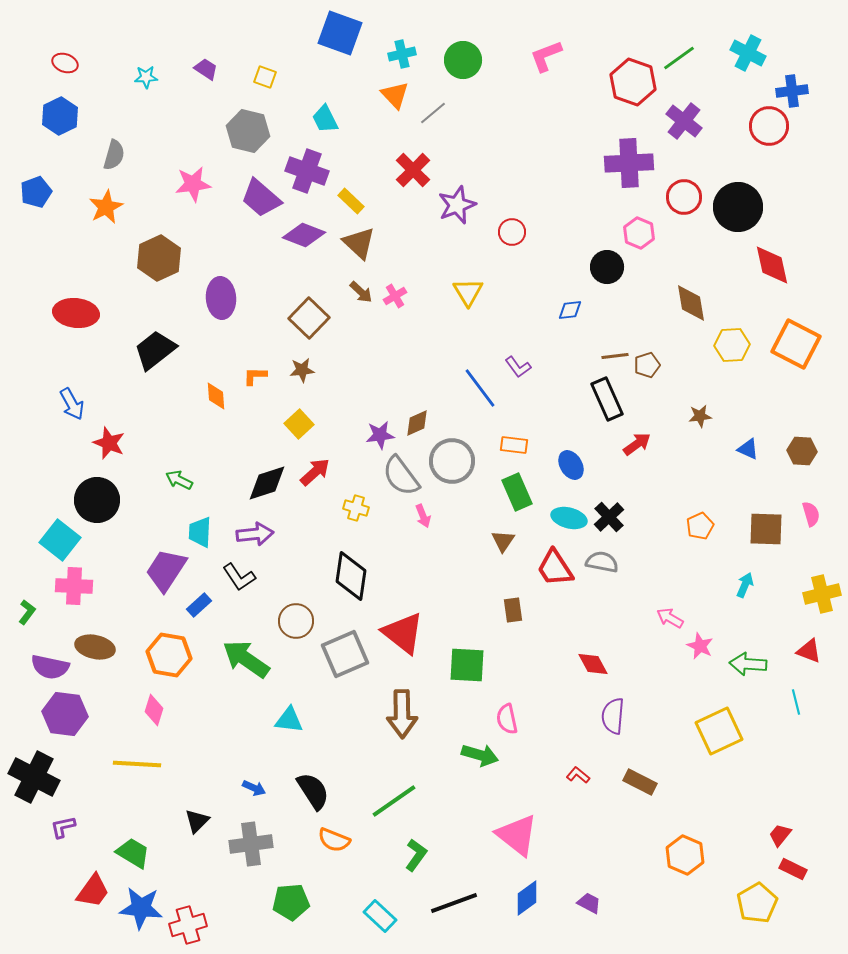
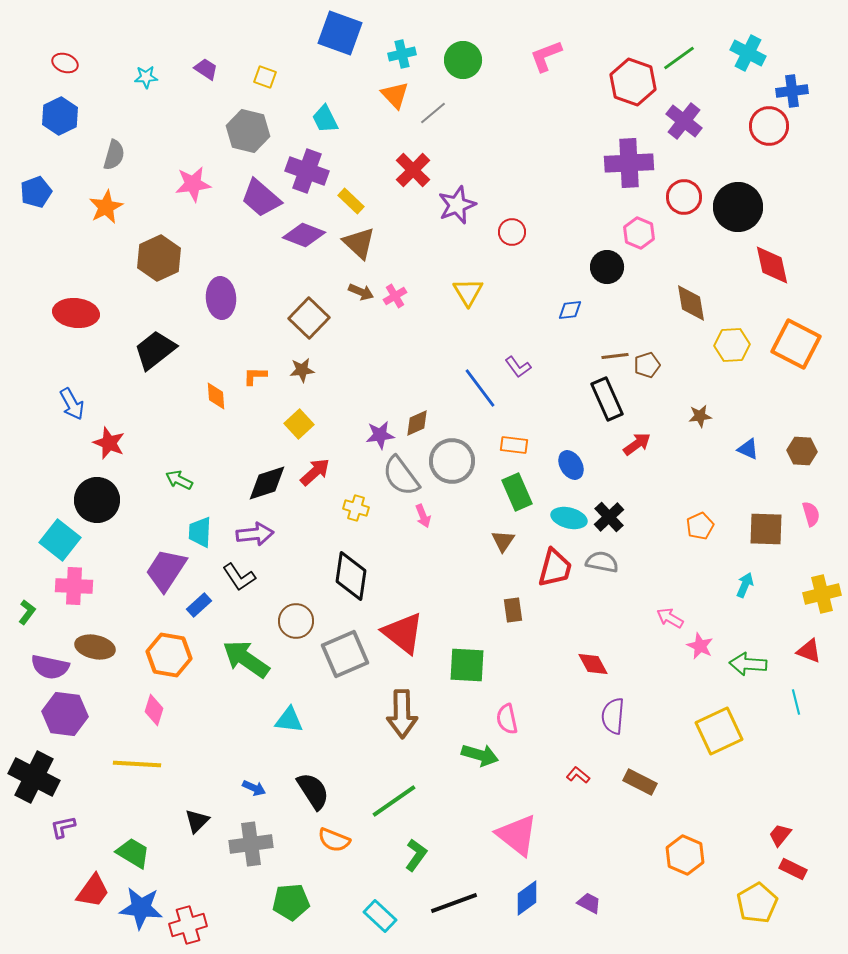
brown arrow at (361, 292): rotated 20 degrees counterclockwise
red trapezoid at (555, 568): rotated 132 degrees counterclockwise
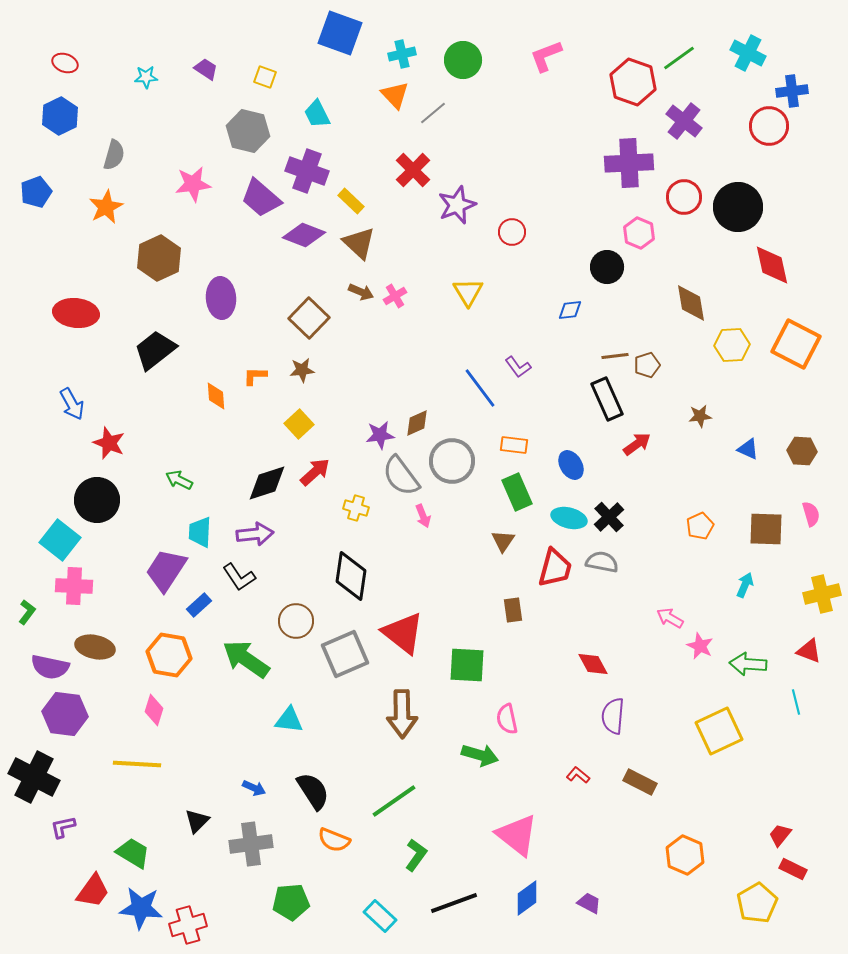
cyan trapezoid at (325, 119): moved 8 px left, 5 px up
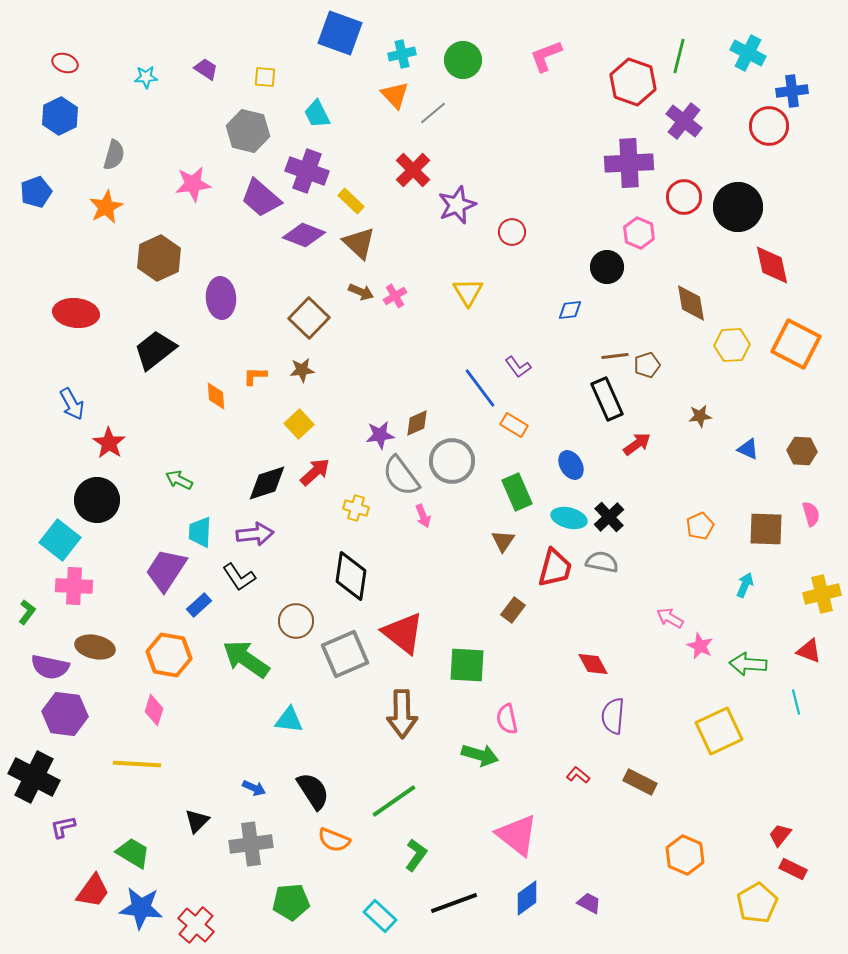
green line at (679, 58): moved 2 px up; rotated 40 degrees counterclockwise
yellow square at (265, 77): rotated 15 degrees counterclockwise
red star at (109, 443): rotated 12 degrees clockwise
orange rectangle at (514, 445): moved 20 px up; rotated 24 degrees clockwise
brown rectangle at (513, 610): rotated 45 degrees clockwise
red cross at (188, 925): moved 8 px right; rotated 33 degrees counterclockwise
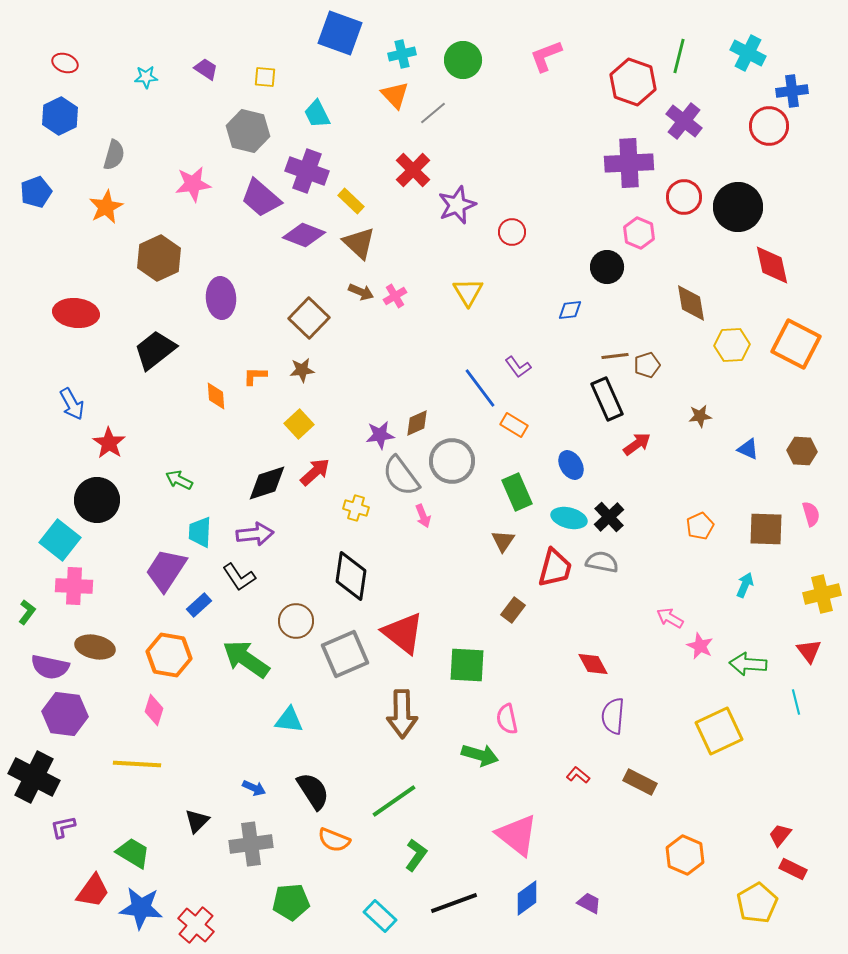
red triangle at (809, 651): rotated 32 degrees clockwise
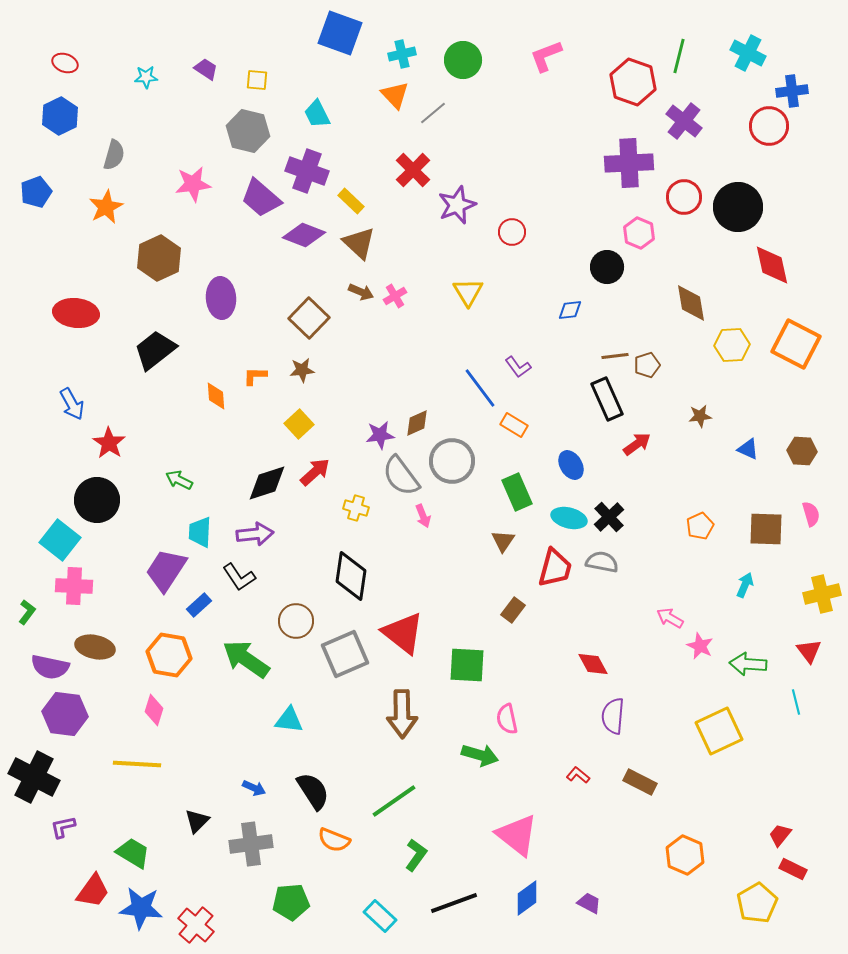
yellow square at (265, 77): moved 8 px left, 3 px down
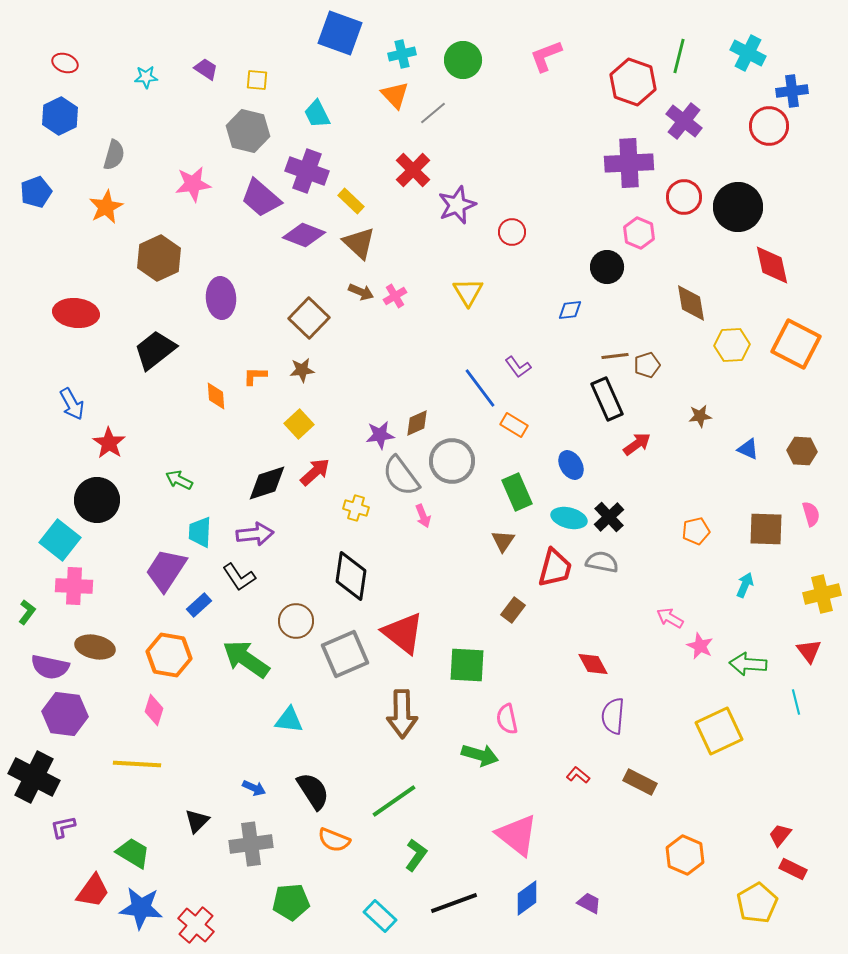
orange pentagon at (700, 526): moved 4 px left, 5 px down; rotated 12 degrees clockwise
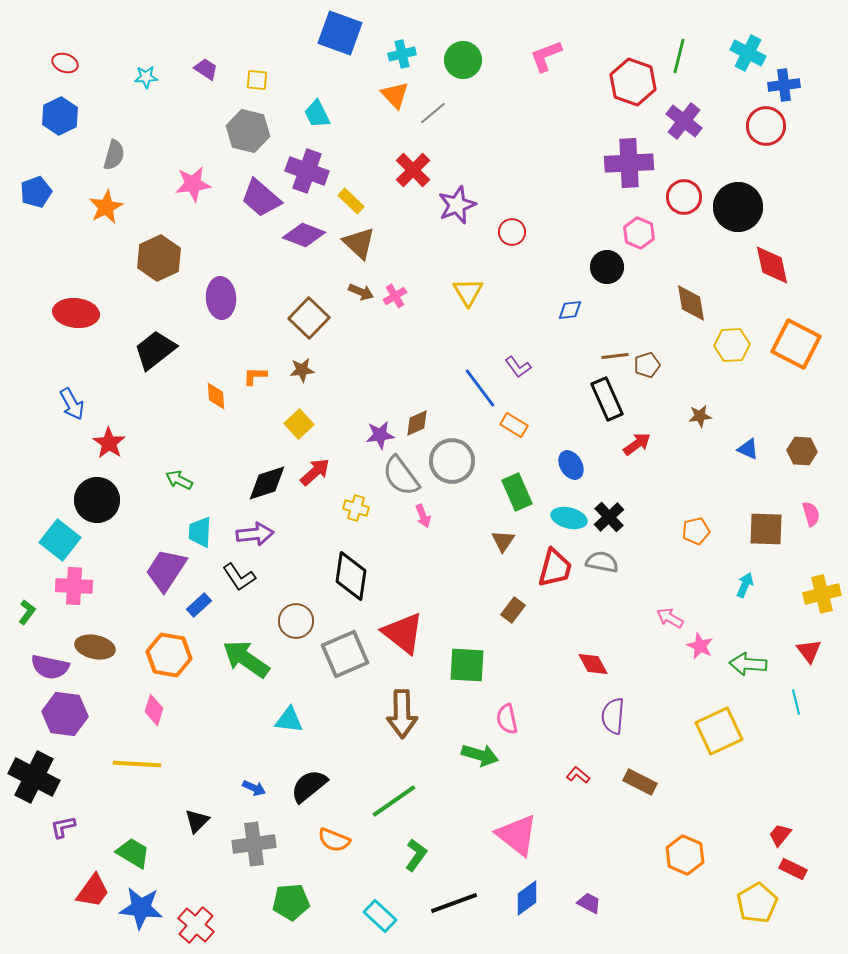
blue cross at (792, 91): moved 8 px left, 6 px up
red circle at (769, 126): moved 3 px left
black semicircle at (313, 791): moved 4 px left, 5 px up; rotated 96 degrees counterclockwise
gray cross at (251, 844): moved 3 px right
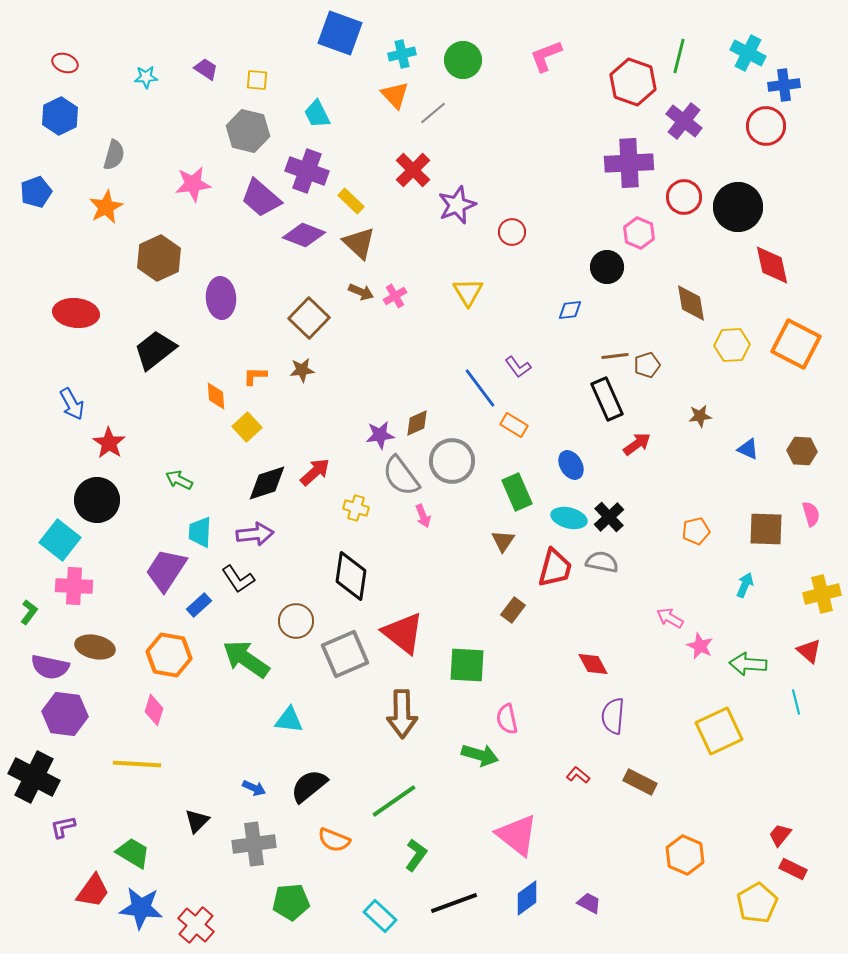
yellow square at (299, 424): moved 52 px left, 3 px down
black L-shape at (239, 577): moved 1 px left, 2 px down
green L-shape at (27, 612): moved 2 px right
red triangle at (809, 651): rotated 12 degrees counterclockwise
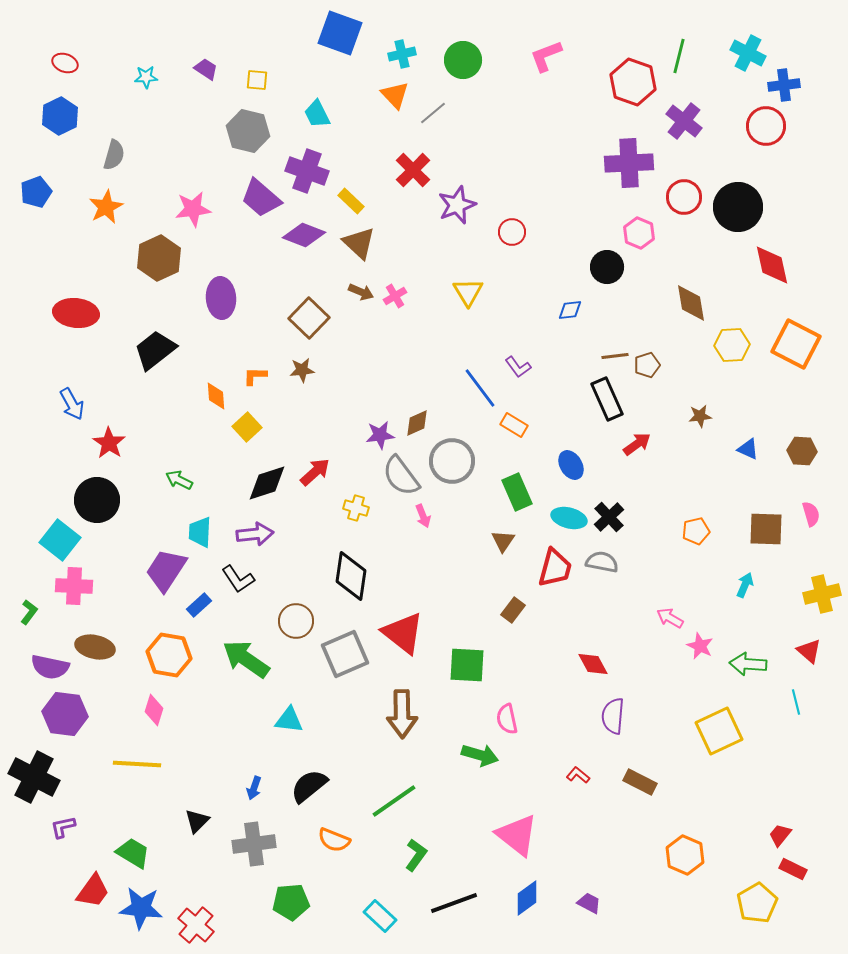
pink star at (193, 184): moved 25 px down
blue arrow at (254, 788): rotated 85 degrees clockwise
